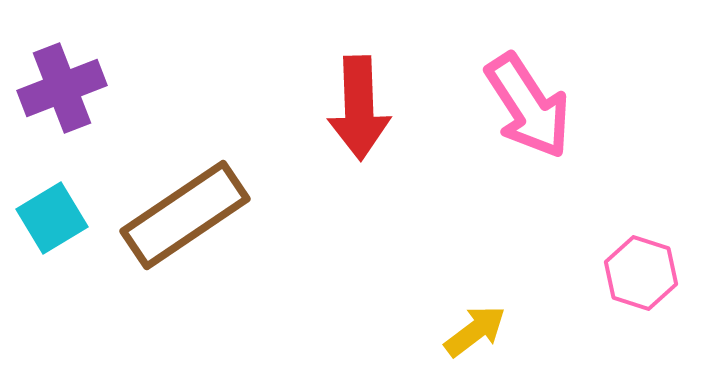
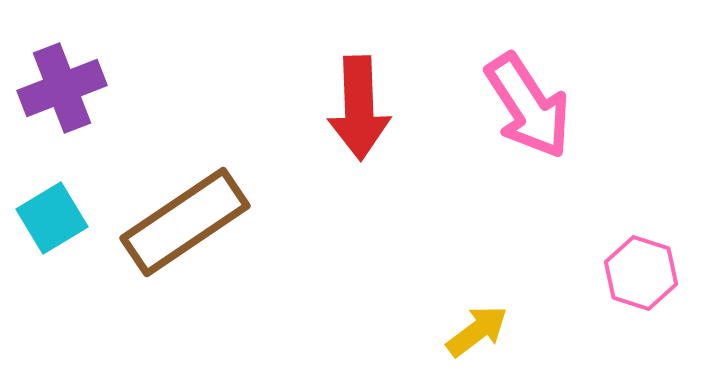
brown rectangle: moved 7 px down
yellow arrow: moved 2 px right
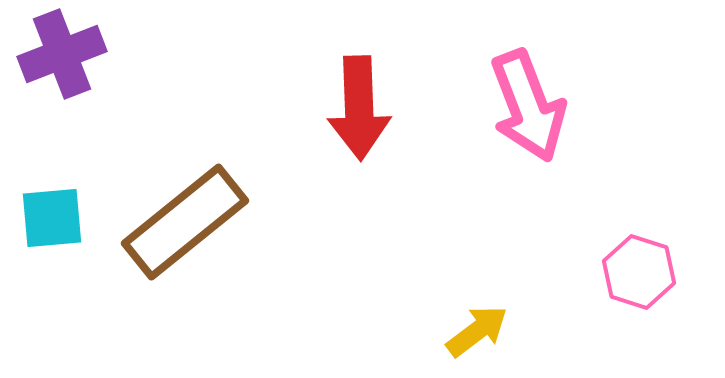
purple cross: moved 34 px up
pink arrow: rotated 12 degrees clockwise
cyan square: rotated 26 degrees clockwise
brown rectangle: rotated 5 degrees counterclockwise
pink hexagon: moved 2 px left, 1 px up
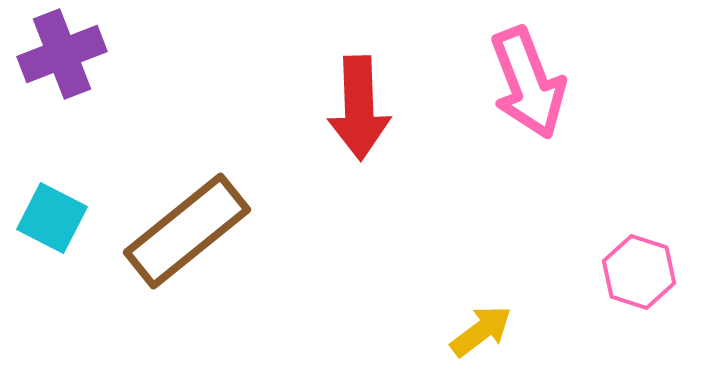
pink arrow: moved 23 px up
cyan square: rotated 32 degrees clockwise
brown rectangle: moved 2 px right, 9 px down
yellow arrow: moved 4 px right
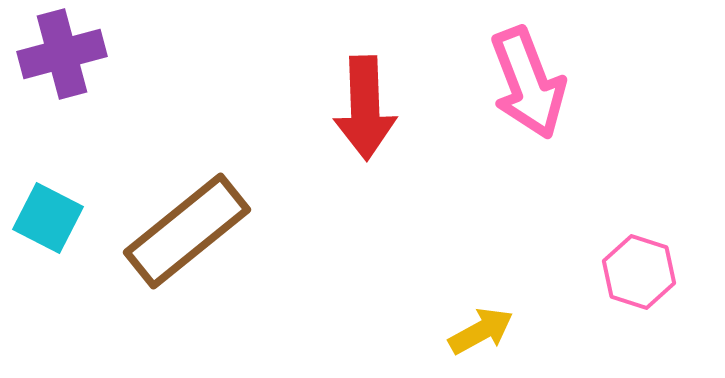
purple cross: rotated 6 degrees clockwise
red arrow: moved 6 px right
cyan square: moved 4 px left
yellow arrow: rotated 8 degrees clockwise
